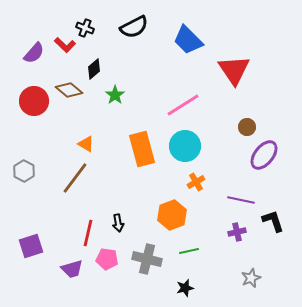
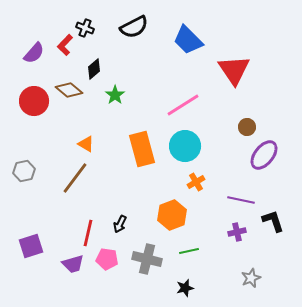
red L-shape: rotated 90 degrees clockwise
gray hexagon: rotated 20 degrees clockwise
black arrow: moved 2 px right, 1 px down; rotated 36 degrees clockwise
purple trapezoid: moved 1 px right, 5 px up
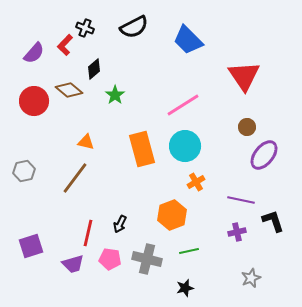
red triangle: moved 10 px right, 6 px down
orange triangle: moved 2 px up; rotated 18 degrees counterclockwise
pink pentagon: moved 3 px right
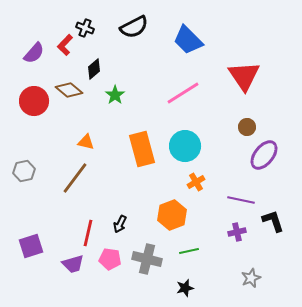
pink line: moved 12 px up
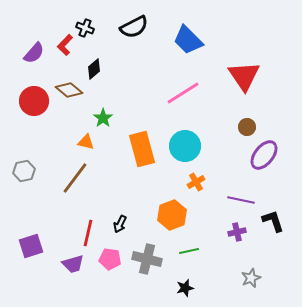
green star: moved 12 px left, 23 px down
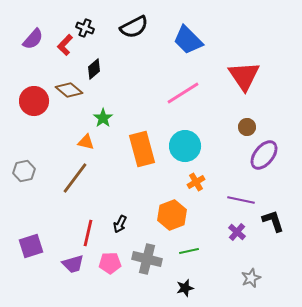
purple semicircle: moved 1 px left, 14 px up
purple cross: rotated 36 degrees counterclockwise
pink pentagon: moved 4 px down; rotated 10 degrees counterclockwise
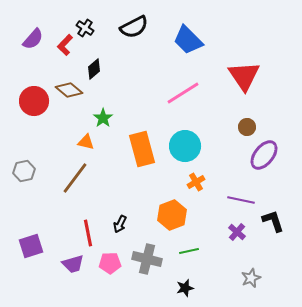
black cross: rotated 12 degrees clockwise
red line: rotated 24 degrees counterclockwise
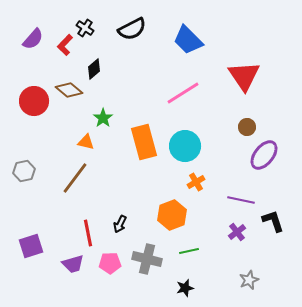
black semicircle: moved 2 px left, 2 px down
orange rectangle: moved 2 px right, 7 px up
purple cross: rotated 12 degrees clockwise
gray star: moved 2 px left, 2 px down
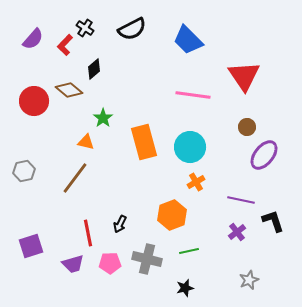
pink line: moved 10 px right, 2 px down; rotated 40 degrees clockwise
cyan circle: moved 5 px right, 1 px down
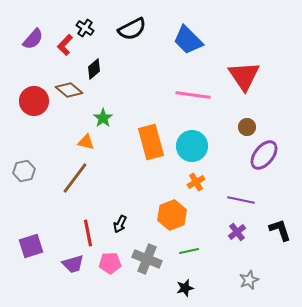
orange rectangle: moved 7 px right
cyan circle: moved 2 px right, 1 px up
black L-shape: moved 7 px right, 9 px down
gray cross: rotated 8 degrees clockwise
